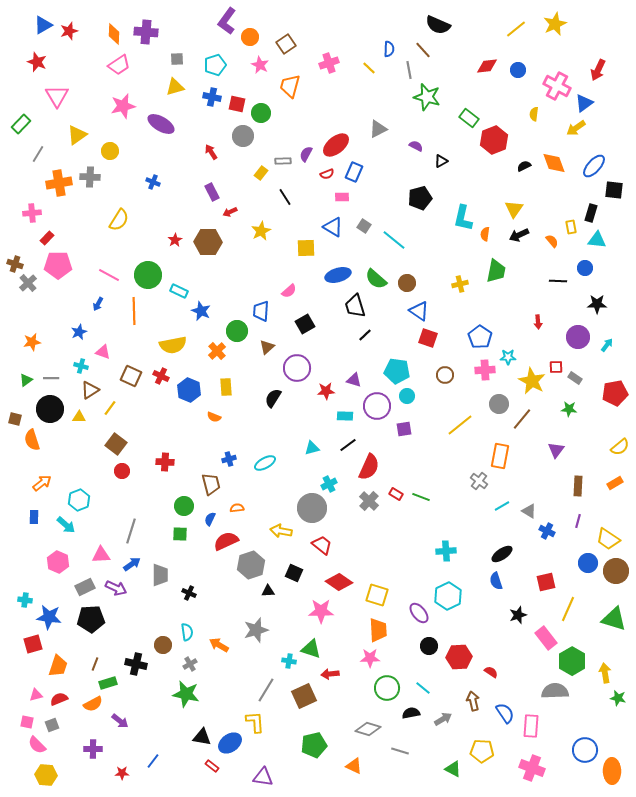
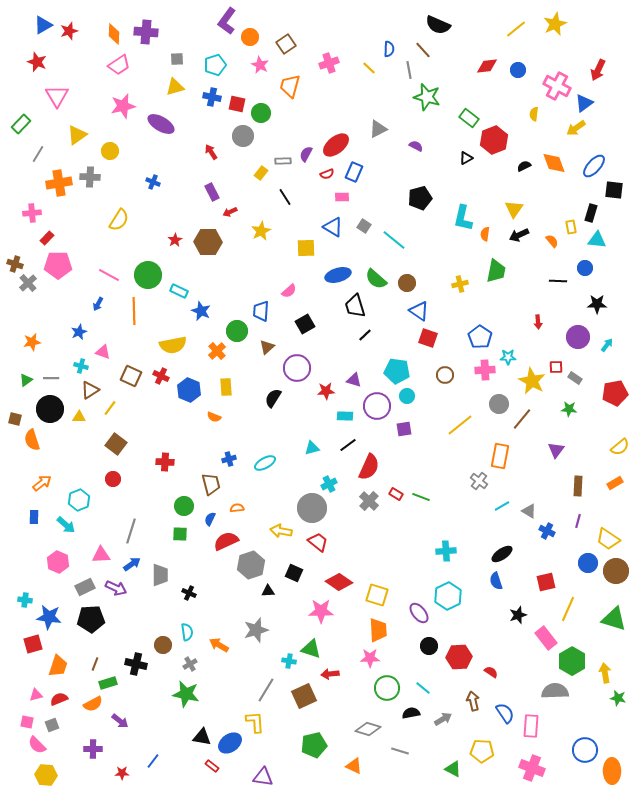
black triangle at (441, 161): moved 25 px right, 3 px up
red circle at (122, 471): moved 9 px left, 8 px down
red trapezoid at (322, 545): moved 4 px left, 3 px up
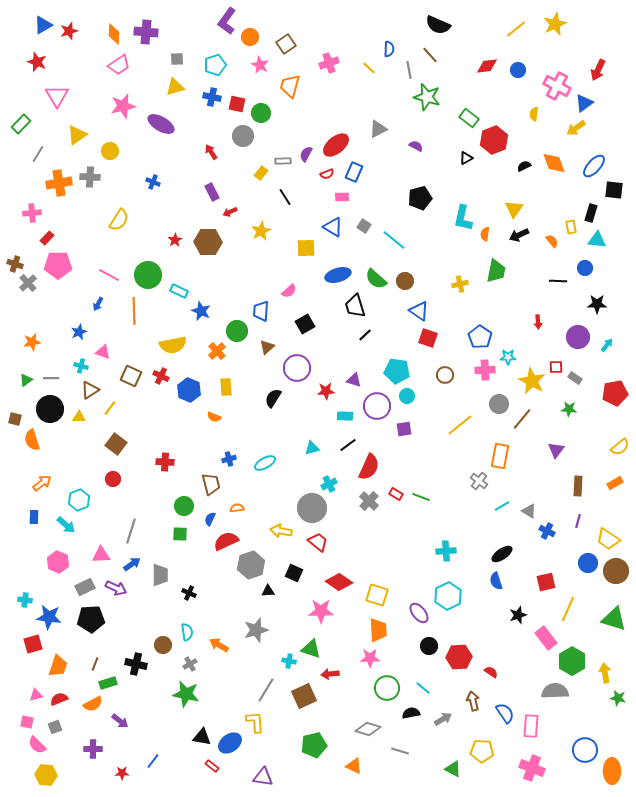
brown line at (423, 50): moved 7 px right, 5 px down
brown circle at (407, 283): moved 2 px left, 2 px up
gray square at (52, 725): moved 3 px right, 2 px down
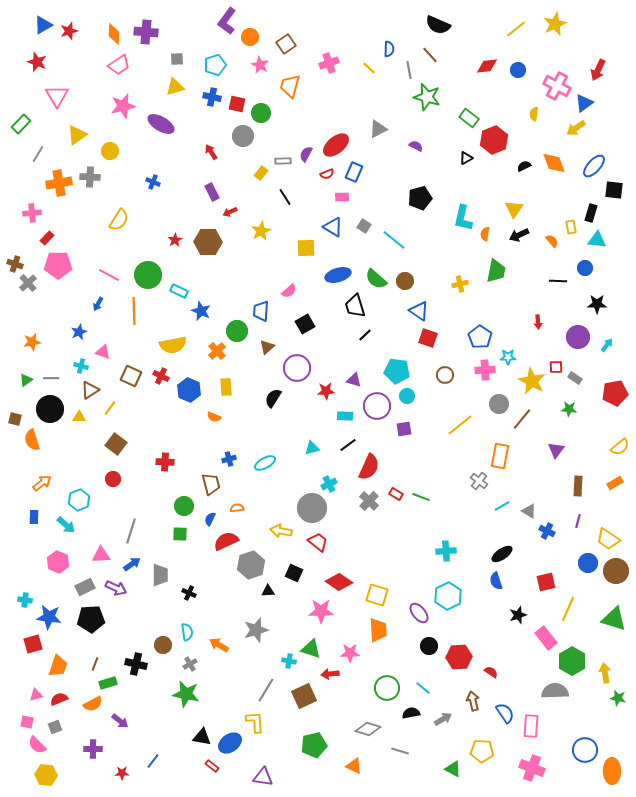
pink star at (370, 658): moved 20 px left, 5 px up
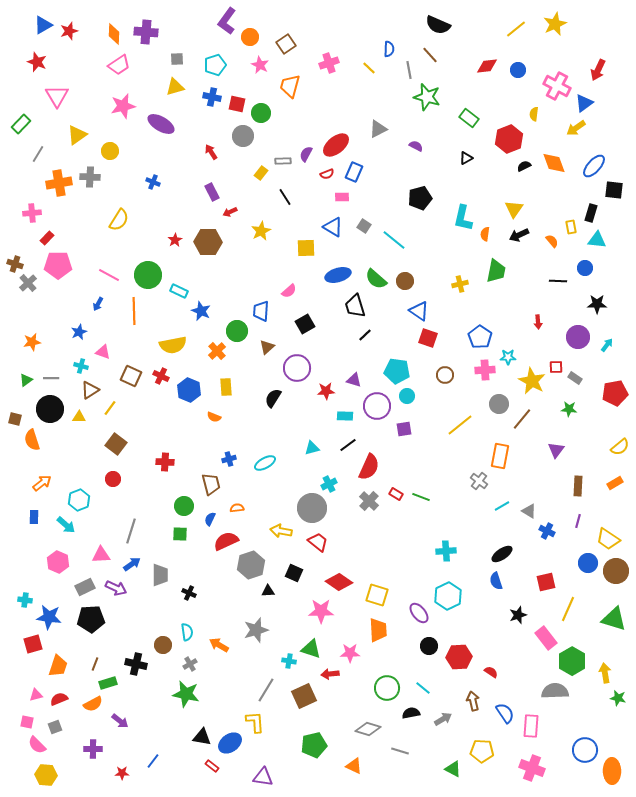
red hexagon at (494, 140): moved 15 px right, 1 px up
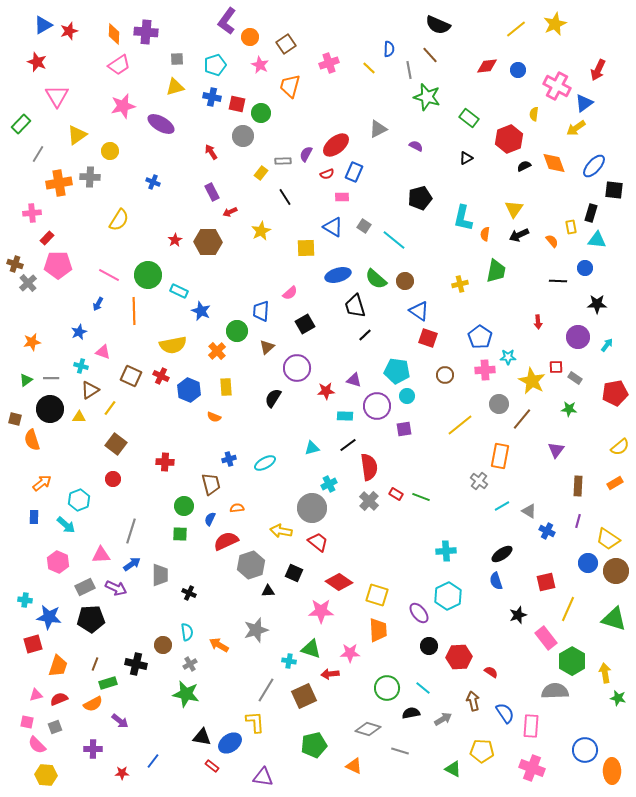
pink semicircle at (289, 291): moved 1 px right, 2 px down
red semicircle at (369, 467): rotated 32 degrees counterclockwise
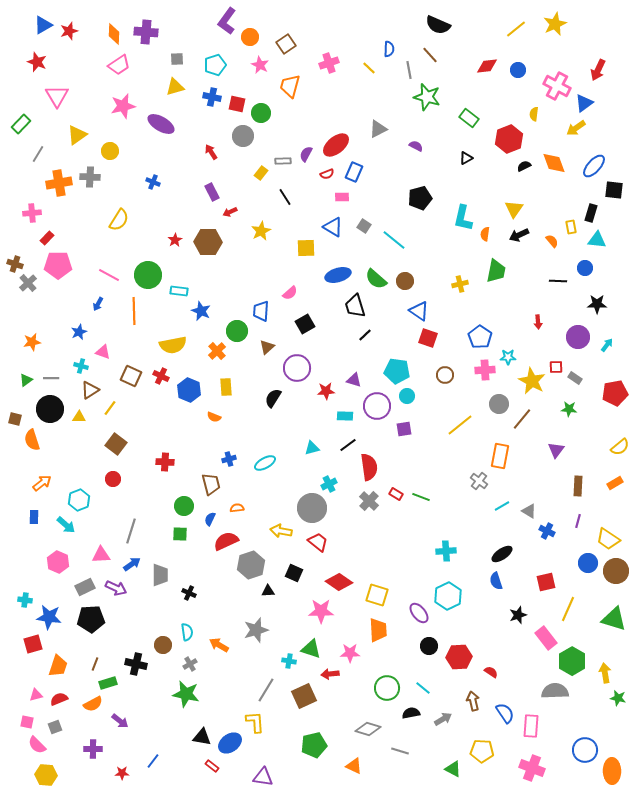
cyan rectangle at (179, 291): rotated 18 degrees counterclockwise
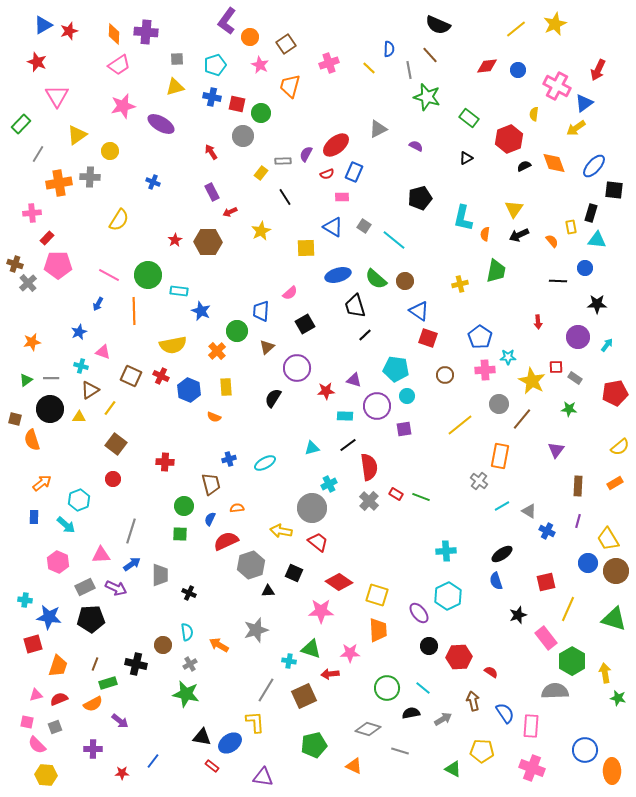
cyan pentagon at (397, 371): moved 1 px left, 2 px up
yellow trapezoid at (608, 539): rotated 25 degrees clockwise
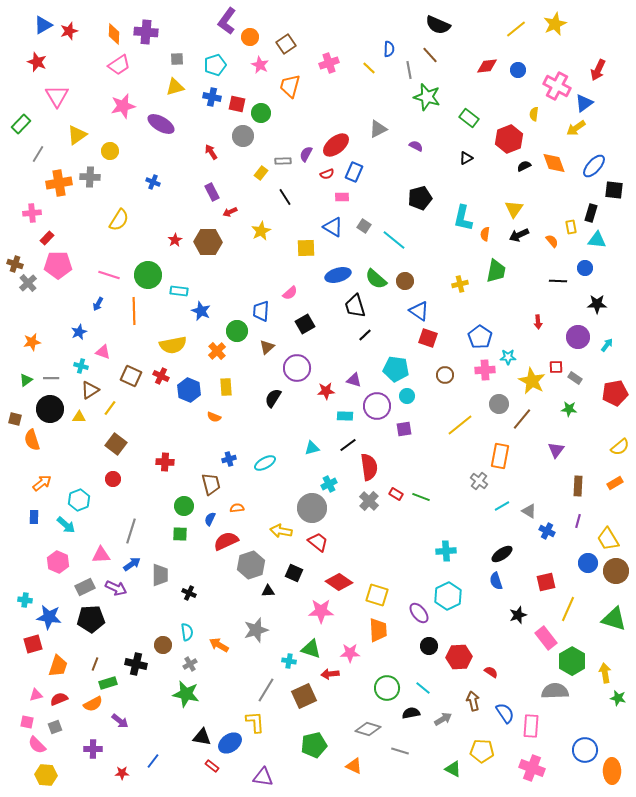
pink line at (109, 275): rotated 10 degrees counterclockwise
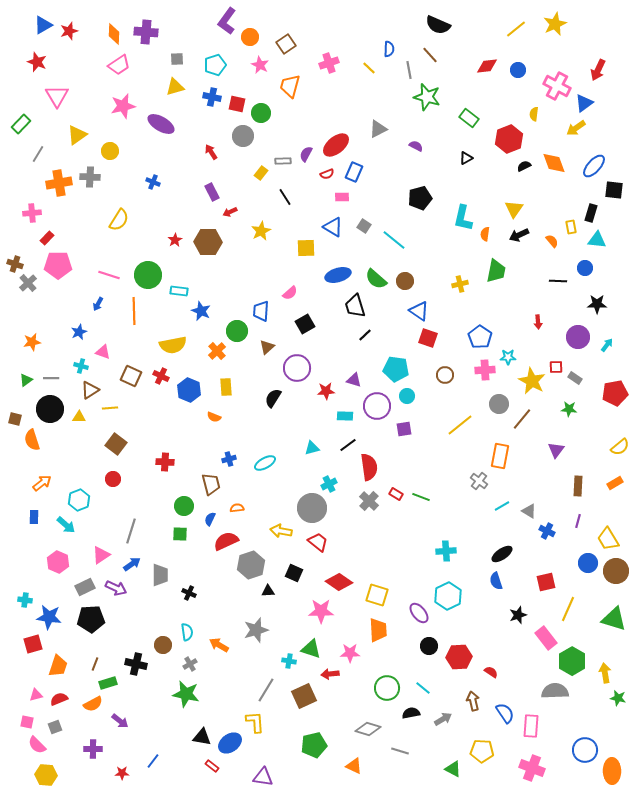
yellow line at (110, 408): rotated 49 degrees clockwise
pink triangle at (101, 555): rotated 30 degrees counterclockwise
